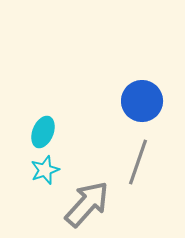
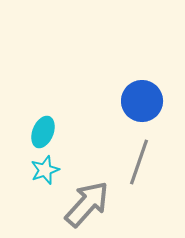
gray line: moved 1 px right
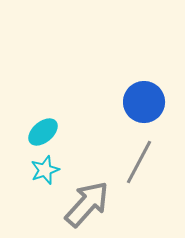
blue circle: moved 2 px right, 1 px down
cyan ellipse: rotated 28 degrees clockwise
gray line: rotated 9 degrees clockwise
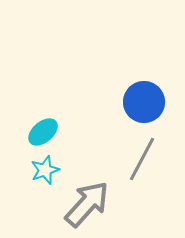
gray line: moved 3 px right, 3 px up
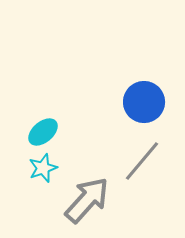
gray line: moved 2 px down; rotated 12 degrees clockwise
cyan star: moved 2 px left, 2 px up
gray arrow: moved 4 px up
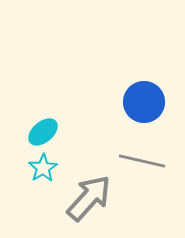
gray line: rotated 63 degrees clockwise
cyan star: rotated 12 degrees counterclockwise
gray arrow: moved 2 px right, 2 px up
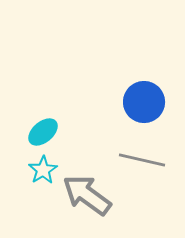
gray line: moved 1 px up
cyan star: moved 2 px down
gray arrow: moved 2 px left, 3 px up; rotated 96 degrees counterclockwise
